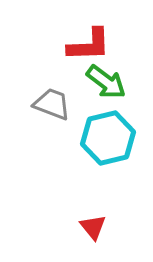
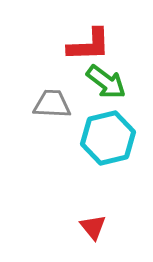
gray trapezoid: rotated 18 degrees counterclockwise
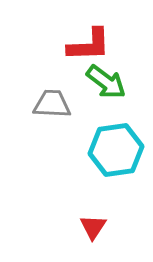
cyan hexagon: moved 8 px right, 12 px down; rotated 6 degrees clockwise
red triangle: rotated 12 degrees clockwise
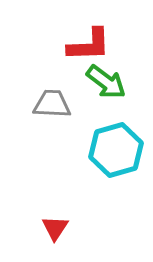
cyan hexagon: rotated 8 degrees counterclockwise
red triangle: moved 38 px left, 1 px down
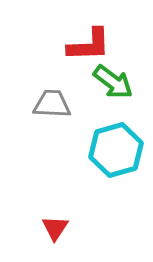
green arrow: moved 7 px right
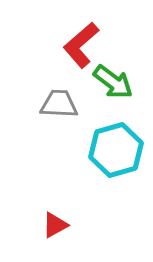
red L-shape: moved 8 px left; rotated 141 degrees clockwise
gray trapezoid: moved 7 px right
red triangle: moved 3 px up; rotated 28 degrees clockwise
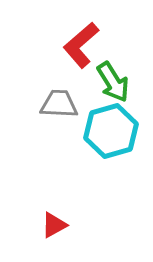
green arrow: rotated 21 degrees clockwise
cyan hexagon: moved 5 px left, 19 px up
red triangle: moved 1 px left
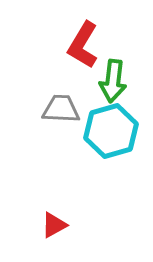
red L-shape: moved 2 px right; rotated 18 degrees counterclockwise
green arrow: moved 1 px up; rotated 39 degrees clockwise
gray trapezoid: moved 2 px right, 5 px down
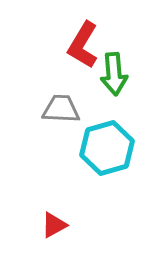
green arrow: moved 1 px right, 7 px up; rotated 12 degrees counterclockwise
cyan hexagon: moved 4 px left, 17 px down
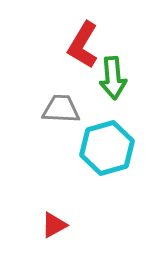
green arrow: moved 1 px left, 4 px down
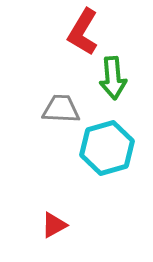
red L-shape: moved 13 px up
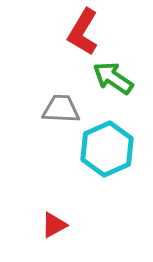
green arrow: rotated 129 degrees clockwise
cyan hexagon: moved 1 px down; rotated 8 degrees counterclockwise
